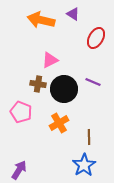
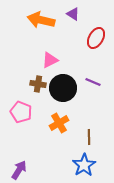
black circle: moved 1 px left, 1 px up
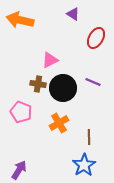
orange arrow: moved 21 px left
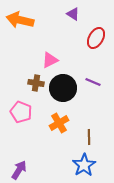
brown cross: moved 2 px left, 1 px up
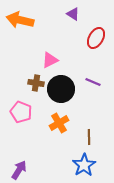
black circle: moved 2 px left, 1 px down
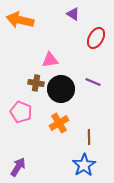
pink triangle: rotated 18 degrees clockwise
purple arrow: moved 1 px left, 3 px up
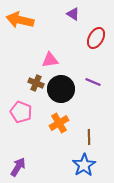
brown cross: rotated 14 degrees clockwise
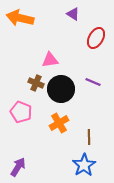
orange arrow: moved 2 px up
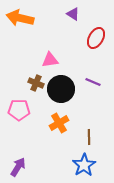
pink pentagon: moved 2 px left, 2 px up; rotated 20 degrees counterclockwise
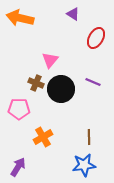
pink triangle: rotated 42 degrees counterclockwise
pink pentagon: moved 1 px up
orange cross: moved 16 px left, 14 px down
blue star: rotated 25 degrees clockwise
